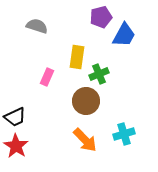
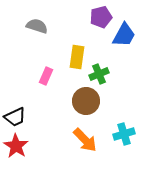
pink rectangle: moved 1 px left, 1 px up
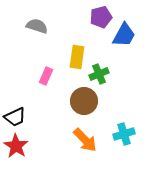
brown circle: moved 2 px left
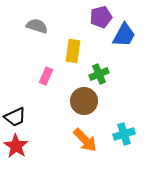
yellow rectangle: moved 4 px left, 6 px up
